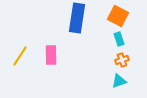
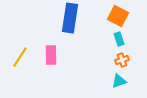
blue rectangle: moved 7 px left
yellow line: moved 1 px down
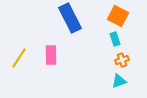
blue rectangle: rotated 36 degrees counterclockwise
cyan rectangle: moved 4 px left
yellow line: moved 1 px left, 1 px down
